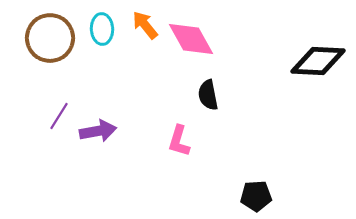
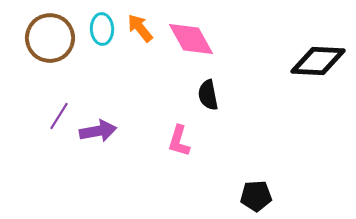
orange arrow: moved 5 px left, 3 px down
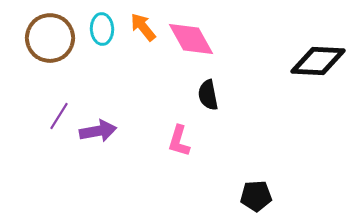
orange arrow: moved 3 px right, 1 px up
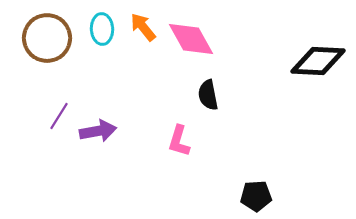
brown circle: moved 3 px left
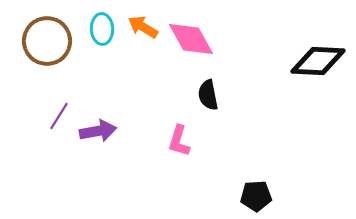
orange arrow: rotated 20 degrees counterclockwise
brown circle: moved 3 px down
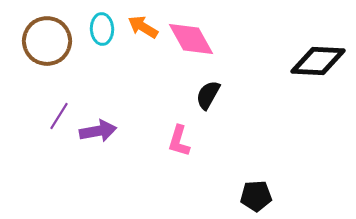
black semicircle: rotated 40 degrees clockwise
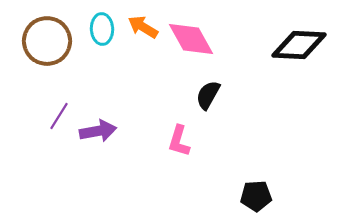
black diamond: moved 19 px left, 16 px up
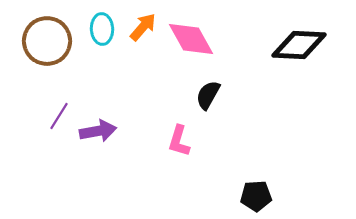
orange arrow: rotated 100 degrees clockwise
